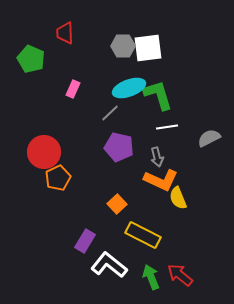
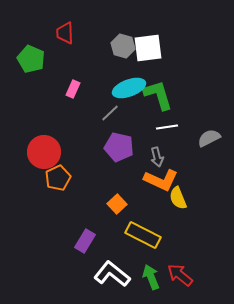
gray hexagon: rotated 15 degrees clockwise
white L-shape: moved 3 px right, 9 px down
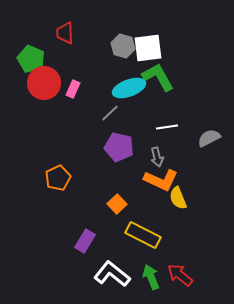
green L-shape: moved 18 px up; rotated 12 degrees counterclockwise
red circle: moved 69 px up
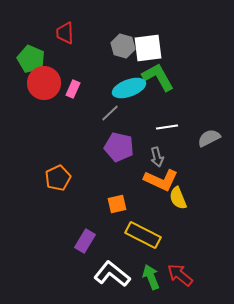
orange square: rotated 30 degrees clockwise
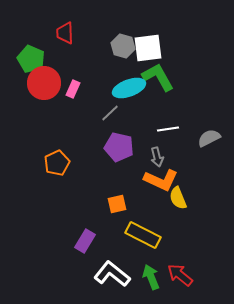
white line: moved 1 px right, 2 px down
orange pentagon: moved 1 px left, 15 px up
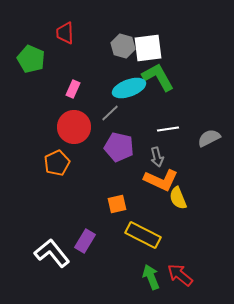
red circle: moved 30 px right, 44 px down
white L-shape: moved 60 px left, 21 px up; rotated 12 degrees clockwise
